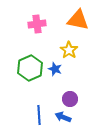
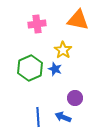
yellow star: moved 6 px left
purple circle: moved 5 px right, 1 px up
blue line: moved 1 px left, 2 px down
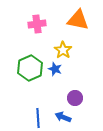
blue line: moved 1 px down
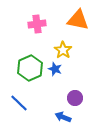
blue line: moved 19 px left, 15 px up; rotated 42 degrees counterclockwise
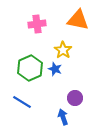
blue line: moved 3 px right, 1 px up; rotated 12 degrees counterclockwise
blue arrow: rotated 49 degrees clockwise
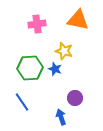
yellow star: moved 1 px right, 1 px down; rotated 18 degrees counterclockwise
green hexagon: rotated 20 degrees clockwise
blue line: rotated 24 degrees clockwise
blue arrow: moved 2 px left
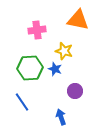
pink cross: moved 6 px down
purple circle: moved 7 px up
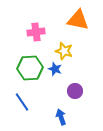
pink cross: moved 1 px left, 2 px down
